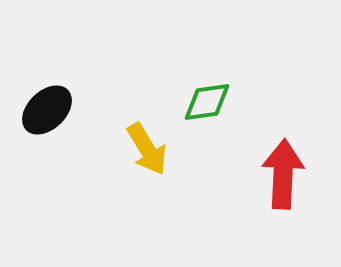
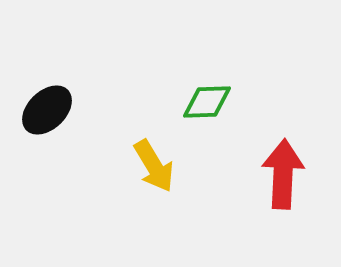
green diamond: rotated 6 degrees clockwise
yellow arrow: moved 7 px right, 17 px down
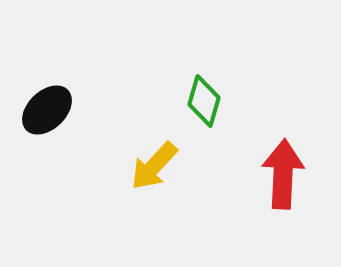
green diamond: moved 3 px left, 1 px up; rotated 72 degrees counterclockwise
yellow arrow: rotated 74 degrees clockwise
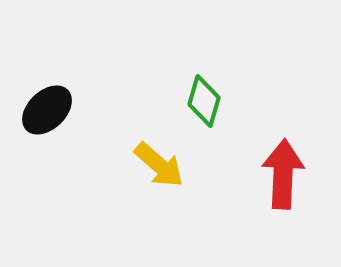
yellow arrow: moved 5 px right, 1 px up; rotated 92 degrees counterclockwise
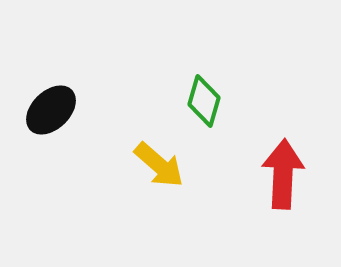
black ellipse: moved 4 px right
